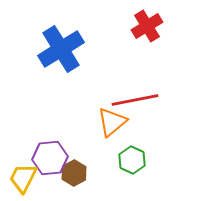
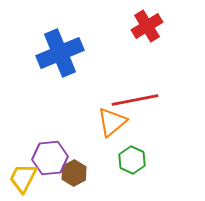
blue cross: moved 1 px left, 4 px down; rotated 9 degrees clockwise
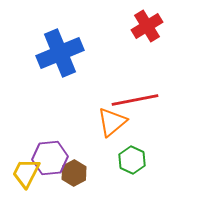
yellow trapezoid: moved 3 px right, 5 px up
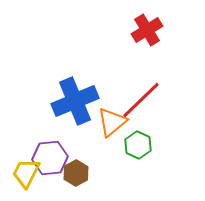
red cross: moved 4 px down
blue cross: moved 15 px right, 48 px down
red line: moved 6 px right; rotated 33 degrees counterclockwise
green hexagon: moved 6 px right, 15 px up
brown hexagon: moved 2 px right
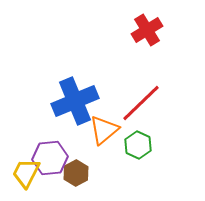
red line: moved 3 px down
orange triangle: moved 8 px left, 8 px down
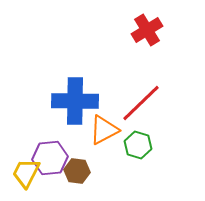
blue cross: rotated 24 degrees clockwise
orange triangle: rotated 12 degrees clockwise
green hexagon: rotated 8 degrees counterclockwise
brown hexagon: moved 1 px right, 2 px up; rotated 25 degrees counterclockwise
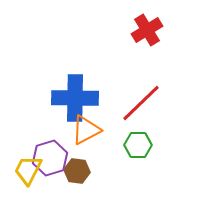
blue cross: moved 3 px up
orange triangle: moved 18 px left
green hexagon: rotated 16 degrees counterclockwise
purple hexagon: rotated 12 degrees counterclockwise
yellow trapezoid: moved 2 px right, 3 px up
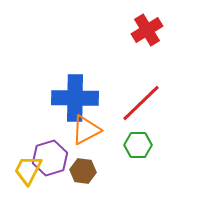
brown hexagon: moved 6 px right
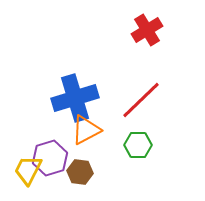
blue cross: rotated 18 degrees counterclockwise
red line: moved 3 px up
brown hexagon: moved 3 px left, 1 px down
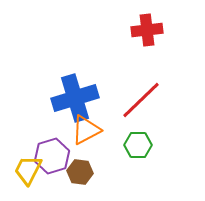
red cross: rotated 24 degrees clockwise
purple hexagon: moved 2 px right, 2 px up
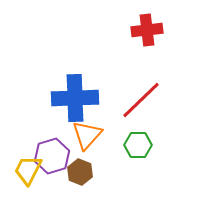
blue cross: rotated 15 degrees clockwise
orange triangle: moved 1 px right, 5 px down; rotated 20 degrees counterclockwise
brown hexagon: rotated 15 degrees clockwise
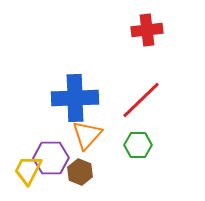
purple hexagon: moved 1 px left, 2 px down; rotated 16 degrees clockwise
